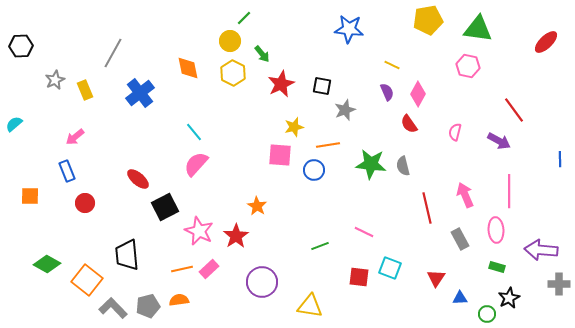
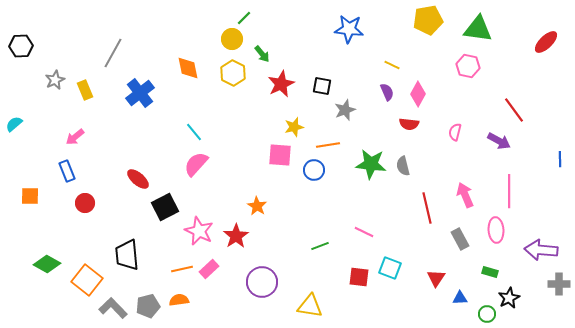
yellow circle at (230, 41): moved 2 px right, 2 px up
red semicircle at (409, 124): rotated 48 degrees counterclockwise
green rectangle at (497, 267): moved 7 px left, 5 px down
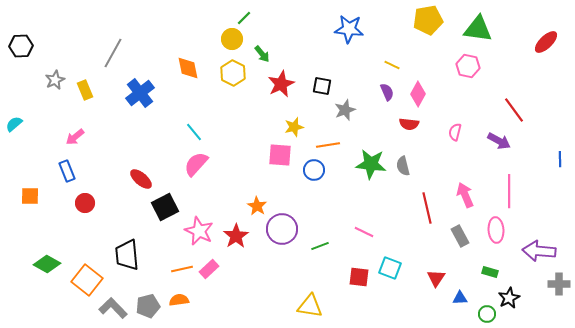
red ellipse at (138, 179): moved 3 px right
gray rectangle at (460, 239): moved 3 px up
purple arrow at (541, 250): moved 2 px left, 1 px down
purple circle at (262, 282): moved 20 px right, 53 px up
